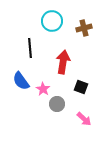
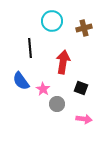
black square: moved 1 px down
pink arrow: rotated 35 degrees counterclockwise
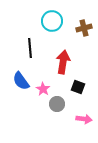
black square: moved 3 px left, 1 px up
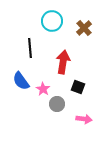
brown cross: rotated 28 degrees counterclockwise
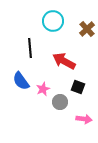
cyan circle: moved 1 px right
brown cross: moved 3 px right, 1 px down
red arrow: moved 1 px right, 1 px up; rotated 70 degrees counterclockwise
pink star: rotated 16 degrees clockwise
gray circle: moved 3 px right, 2 px up
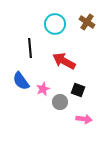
cyan circle: moved 2 px right, 3 px down
brown cross: moved 7 px up; rotated 14 degrees counterclockwise
black square: moved 3 px down
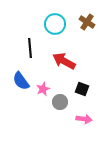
black square: moved 4 px right, 1 px up
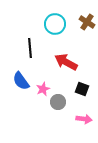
red arrow: moved 2 px right, 1 px down
gray circle: moved 2 px left
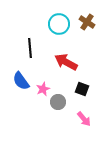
cyan circle: moved 4 px right
pink arrow: rotated 42 degrees clockwise
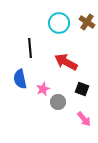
cyan circle: moved 1 px up
blue semicircle: moved 1 px left, 2 px up; rotated 24 degrees clockwise
